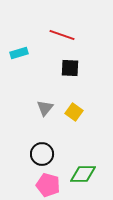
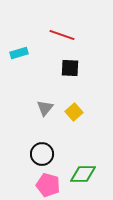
yellow square: rotated 12 degrees clockwise
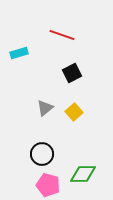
black square: moved 2 px right, 5 px down; rotated 30 degrees counterclockwise
gray triangle: rotated 12 degrees clockwise
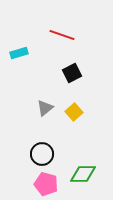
pink pentagon: moved 2 px left, 1 px up
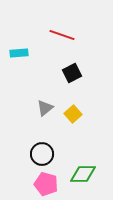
cyan rectangle: rotated 12 degrees clockwise
yellow square: moved 1 px left, 2 px down
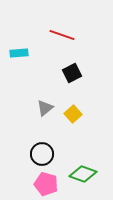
green diamond: rotated 20 degrees clockwise
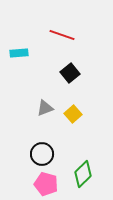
black square: moved 2 px left; rotated 12 degrees counterclockwise
gray triangle: rotated 18 degrees clockwise
green diamond: rotated 64 degrees counterclockwise
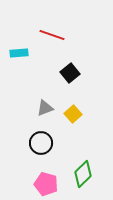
red line: moved 10 px left
black circle: moved 1 px left, 11 px up
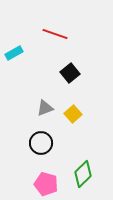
red line: moved 3 px right, 1 px up
cyan rectangle: moved 5 px left; rotated 24 degrees counterclockwise
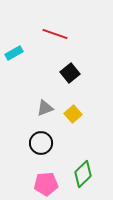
pink pentagon: rotated 20 degrees counterclockwise
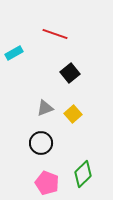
pink pentagon: moved 1 px right, 1 px up; rotated 25 degrees clockwise
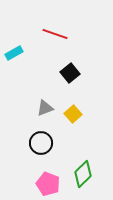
pink pentagon: moved 1 px right, 1 px down
